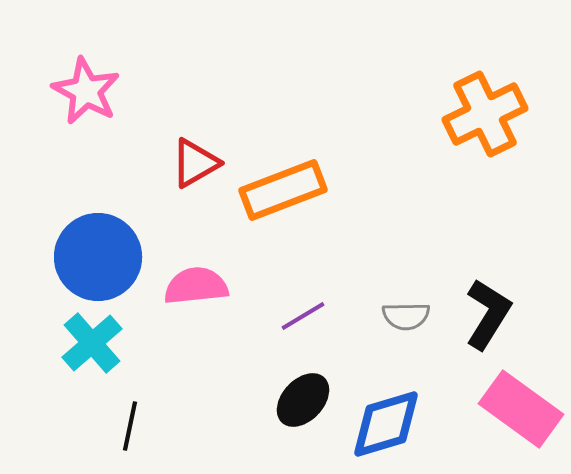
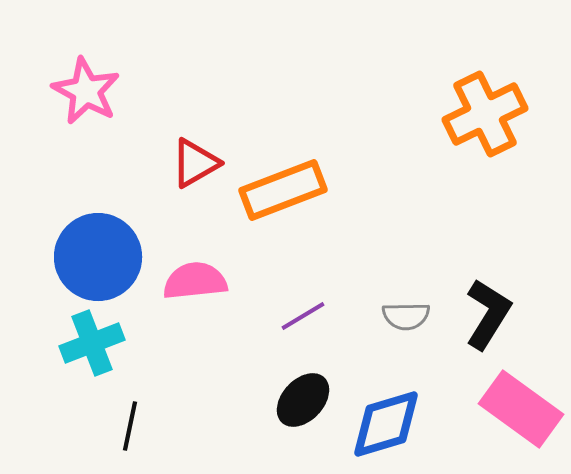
pink semicircle: moved 1 px left, 5 px up
cyan cross: rotated 20 degrees clockwise
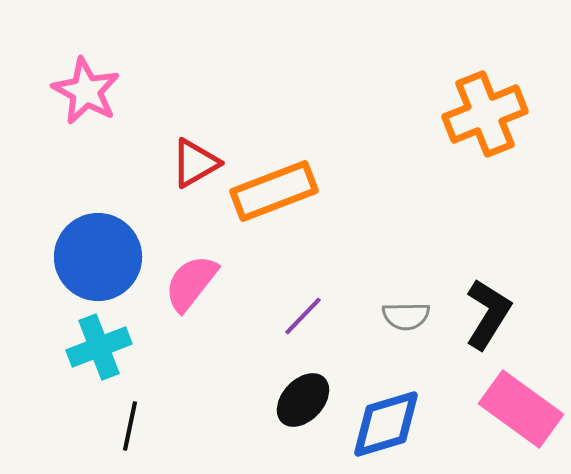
orange cross: rotated 4 degrees clockwise
orange rectangle: moved 9 px left, 1 px down
pink semicircle: moved 4 px left, 2 px down; rotated 46 degrees counterclockwise
purple line: rotated 15 degrees counterclockwise
cyan cross: moved 7 px right, 4 px down
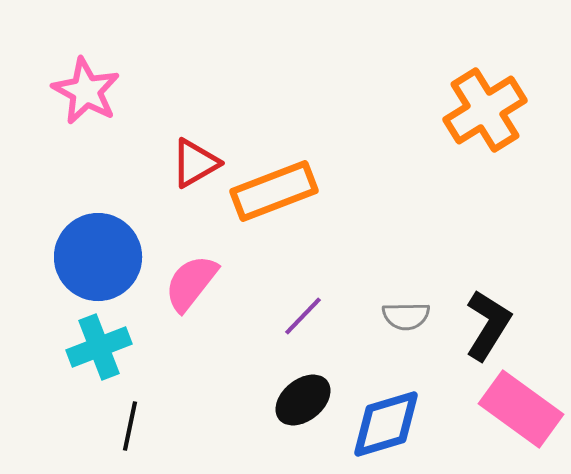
orange cross: moved 4 px up; rotated 10 degrees counterclockwise
black L-shape: moved 11 px down
black ellipse: rotated 8 degrees clockwise
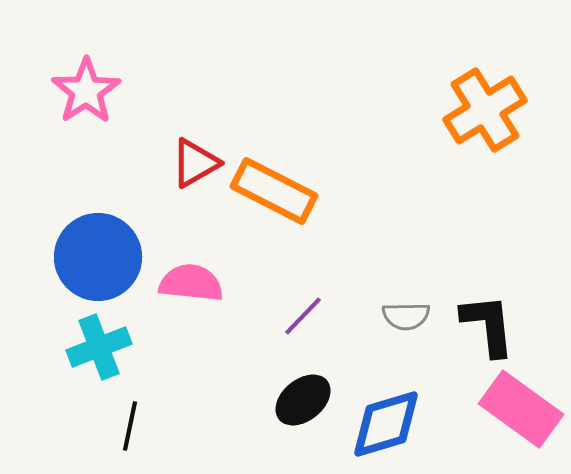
pink star: rotated 10 degrees clockwise
orange rectangle: rotated 48 degrees clockwise
pink semicircle: rotated 58 degrees clockwise
black L-shape: rotated 38 degrees counterclockwise
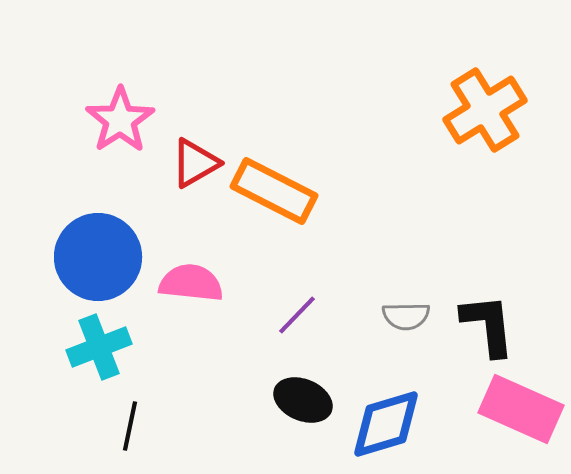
pink star: moved 34 px right, 29 px down
purple line: moved 6 px left, 1 px up
black ellipse: rotated 62 degrees clockwise
pink rectangle: rotated 12 degrees counterclockwise
